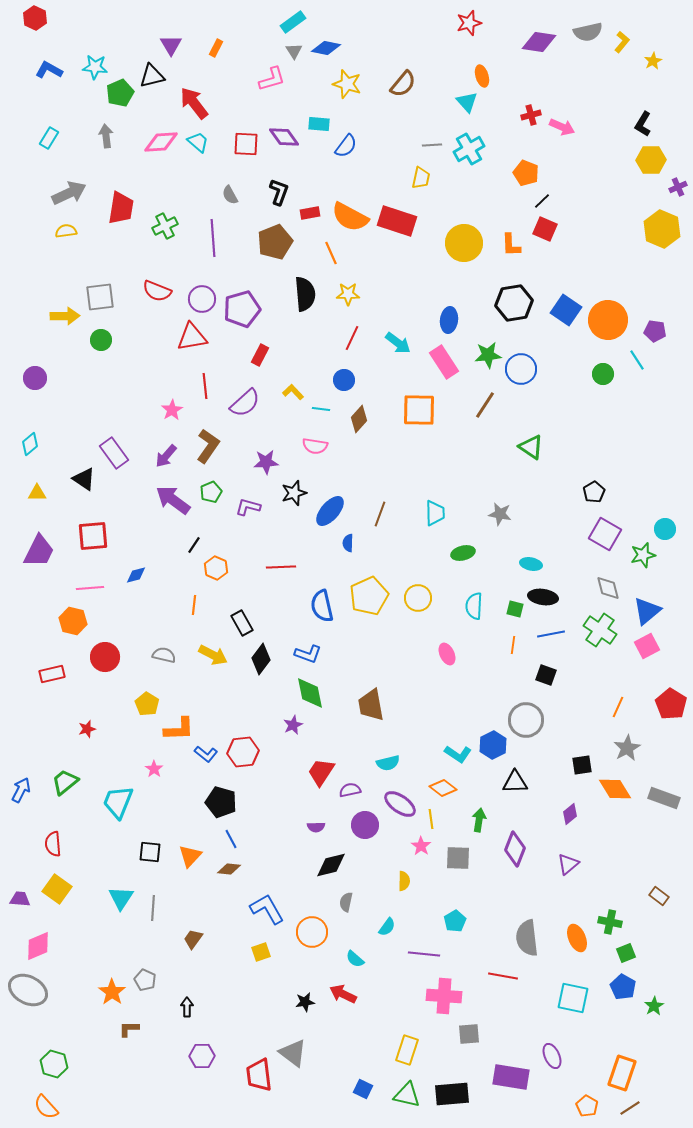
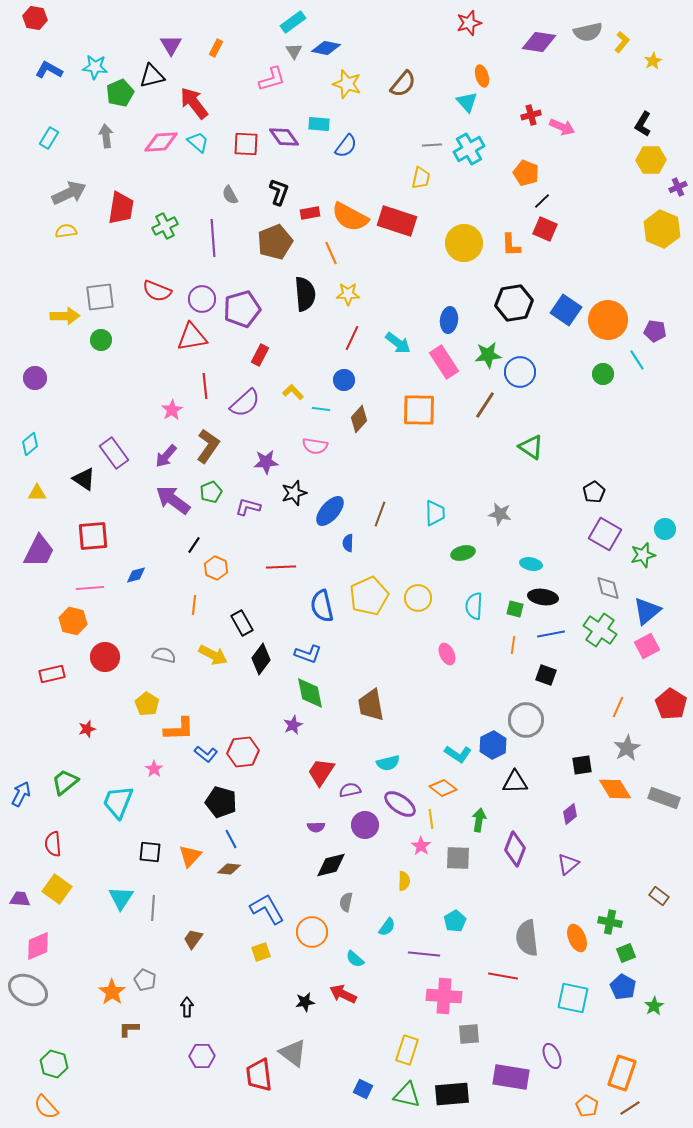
red hexagon at (35, 18): rotated 15 degrees counterclockwise
blue circle at (521, 369): moved 1 px left, 3 px down
blue arrow at (21, 790): moved 4 px down
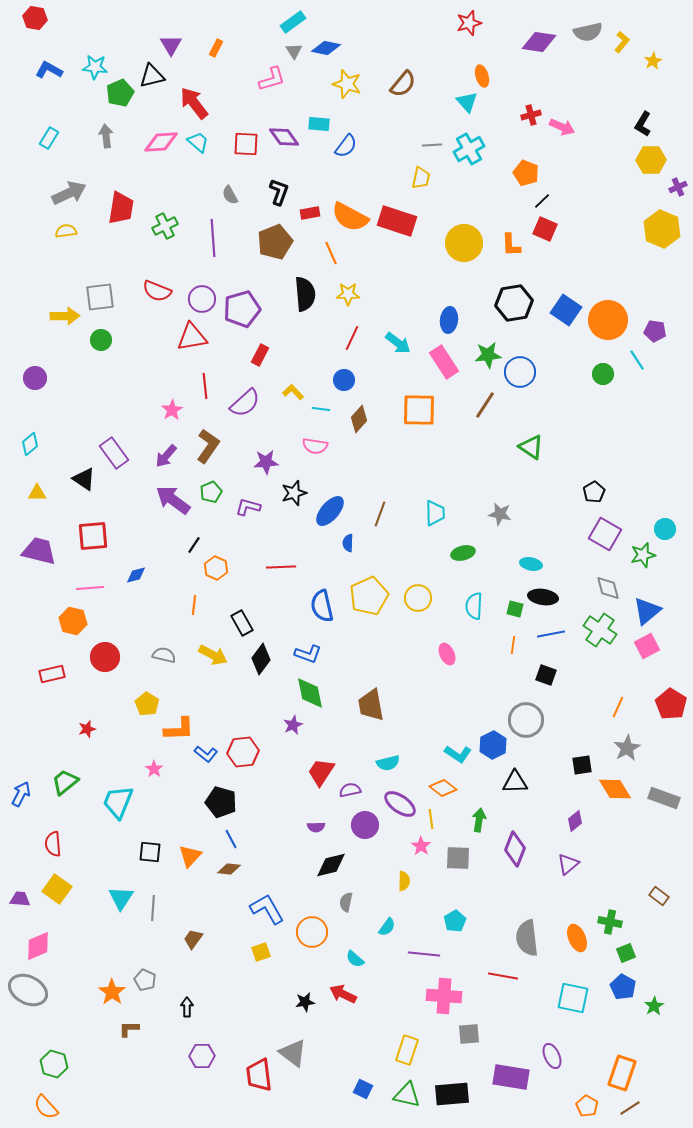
purple trapezoid at (39, 551): rotated 102 degrees counterclockwise
purple diamond at (570, 814): moved 5 px right, 7 px down
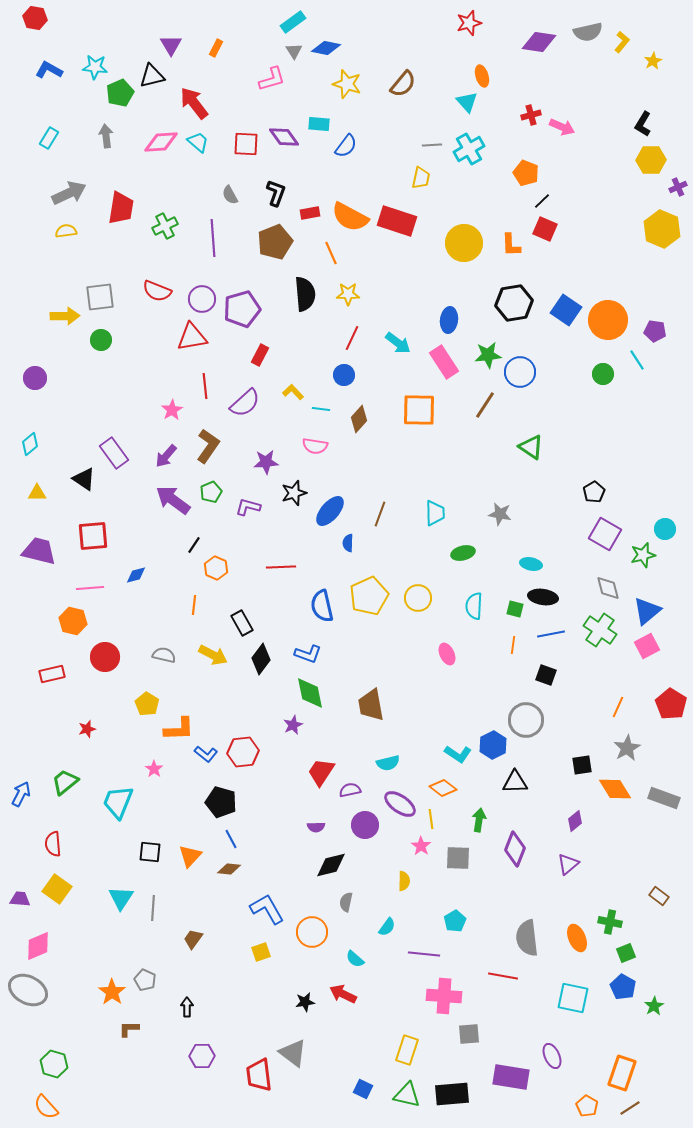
black L-shape at (279, 192): moved 3 px left, 1 px down
blue circle at (344, 380): moved 5 px up
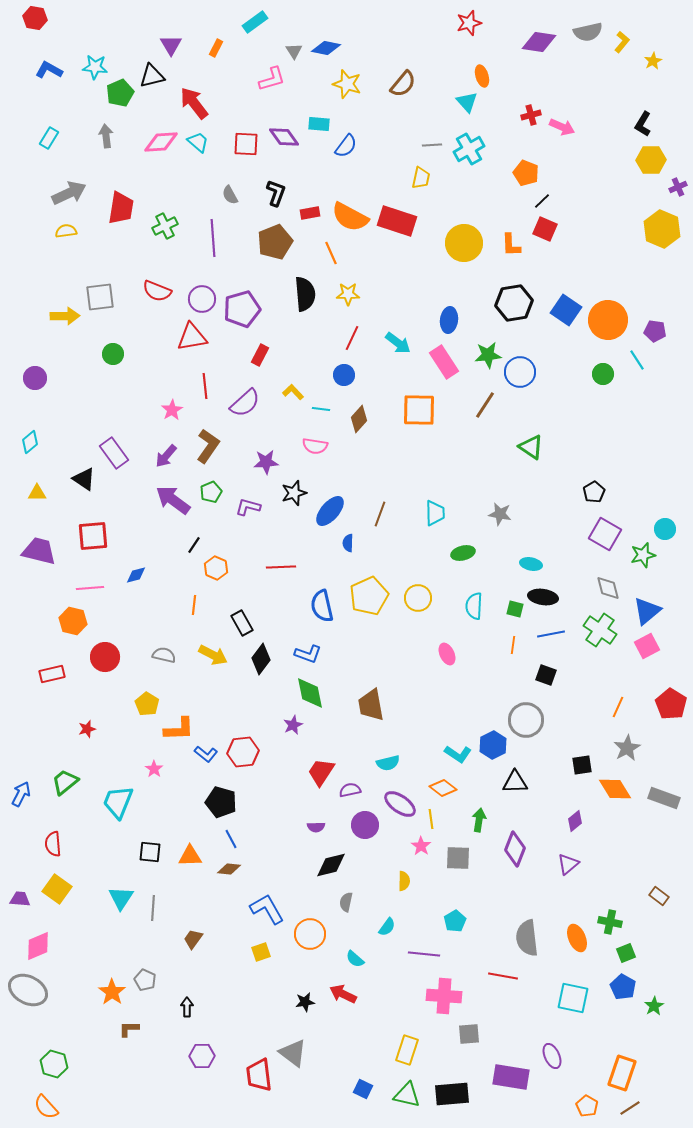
cyan rectangle at (293, 22): moved 38 px left
green circle at (101, 340): moved 12 px right, 14 px down
cyan diamond at (30, 444): moved 2 px up
orange triangle at (190, 856): rotated 45 degrees clockwise
orange circle at (312, 932): moved 2 px left, 2 px down
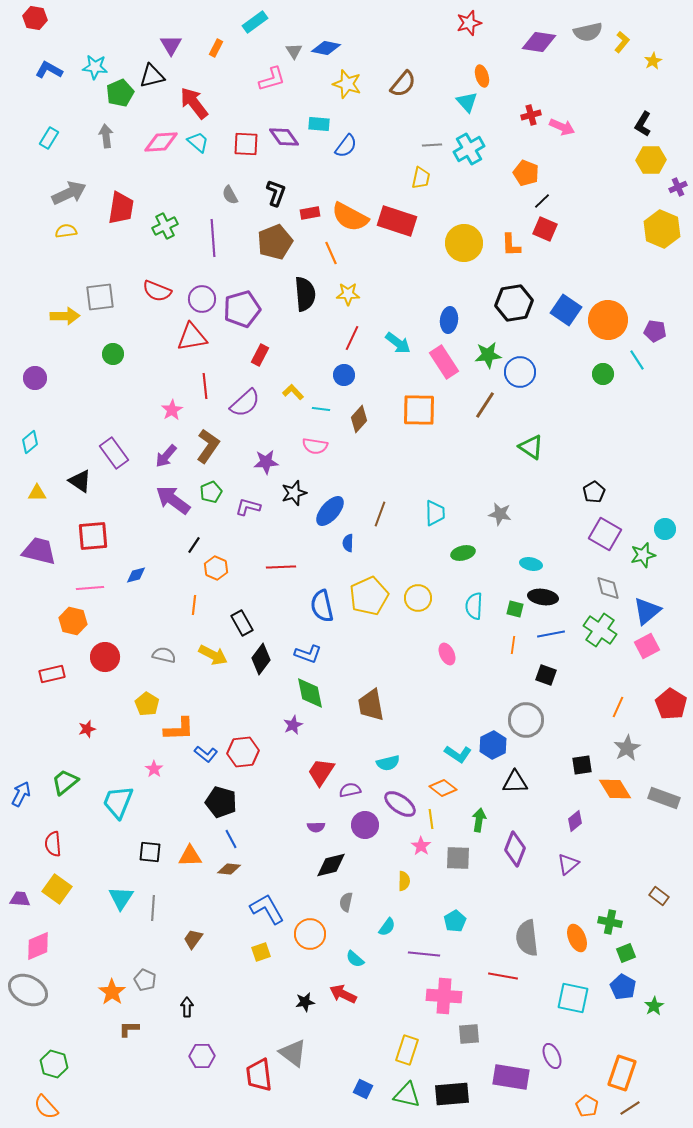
black triangle at (84, 479): moved 4 px left, 2 px down
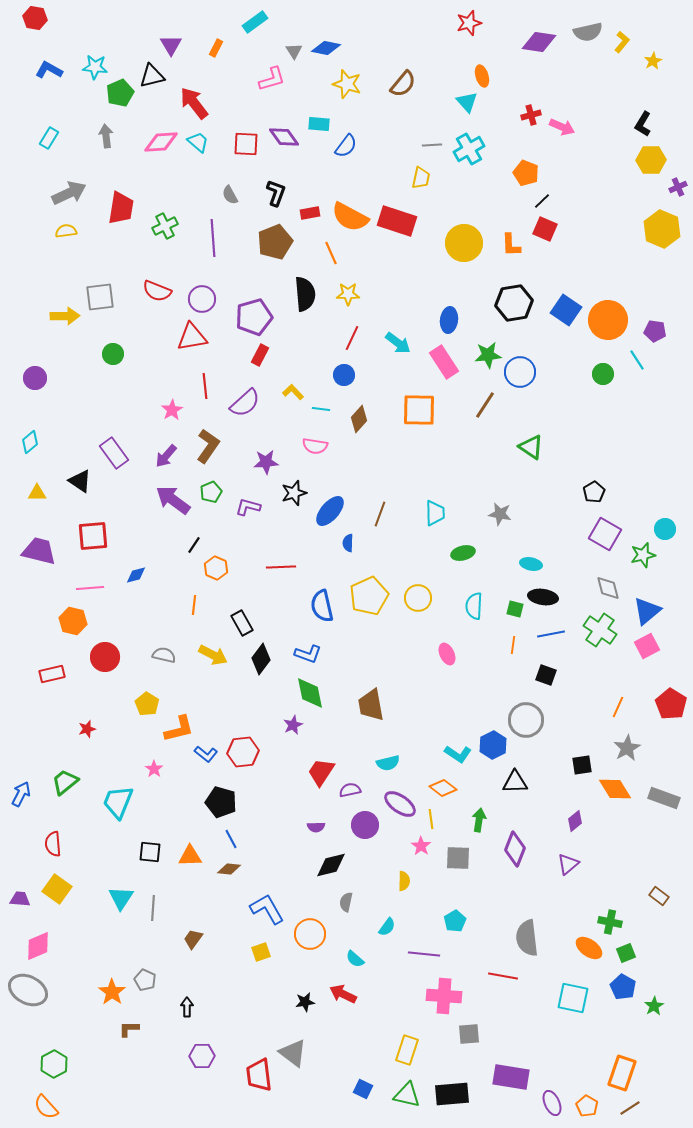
purple pentagon at (242, 309): moved 12 px right, 8 px down
orange L-shape at (179, 729): rotated 12 degrees counterclockwise
orange ellipse at (577, 938): moved 12 px right, 10 px down; rotated 32 degrees counterclockwise
purple ellipse at (552, 1056): moved 47 px down
green hexagon at (54, 1064): rotated 16 degrees clockwise
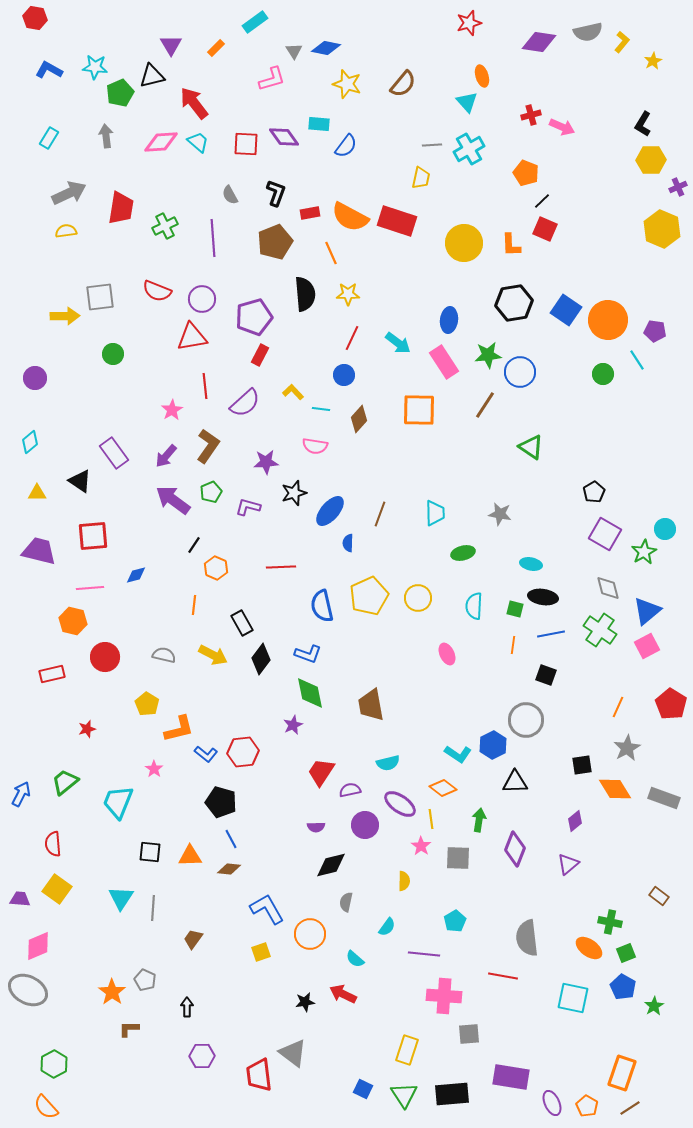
orange rectangle at (216, 48): rotated 18 degrees clockwise
green star at (643, 555): moved 1 px right, 3 px up; rotated 15 degrees counterclockwise
green triangle at (407, 1095): moved 3 px left; rotated 44 degrees clockwise
